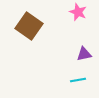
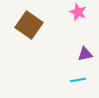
brown square: moved 1 px up
purple triangle: moved 1 px right
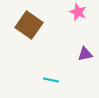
cyan line: moved 27 px left; rotated 21 degrees clockwise
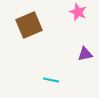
brown square: rotated 32 degrees clockwise
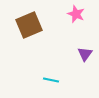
pink star: moved 2 px left, 2 px down
purple triangle: rotated 42 degrees counterclockwise
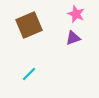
purple triangle: moved 12 px left, 16 px up; rotated 35 degrees clockwise
cyan line: moved 22 px left, 6 px up; rotated 56 degrees counterclockwise
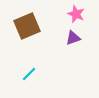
brown square: moved 2 px left, 1 px down
